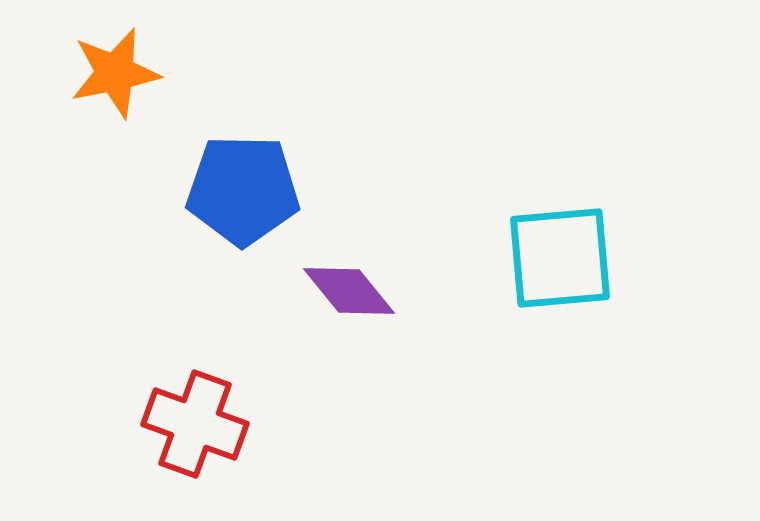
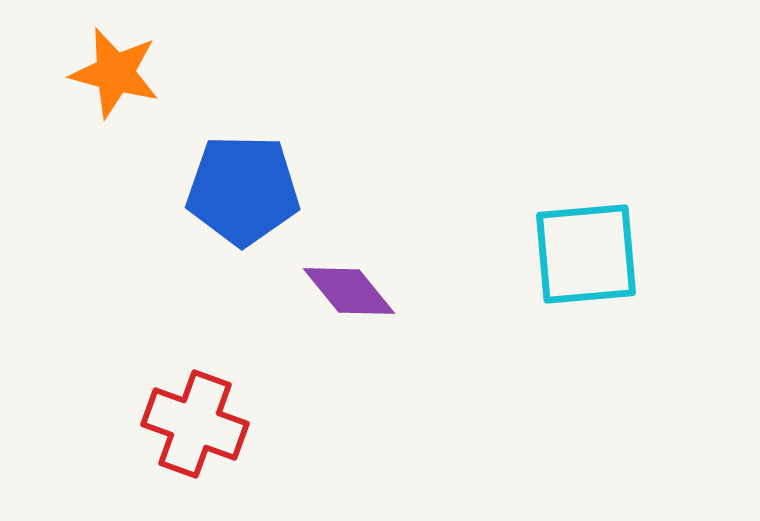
orange star: rotated 26 degrees clockwise
cyan square: moved 26 px right, 4 px up
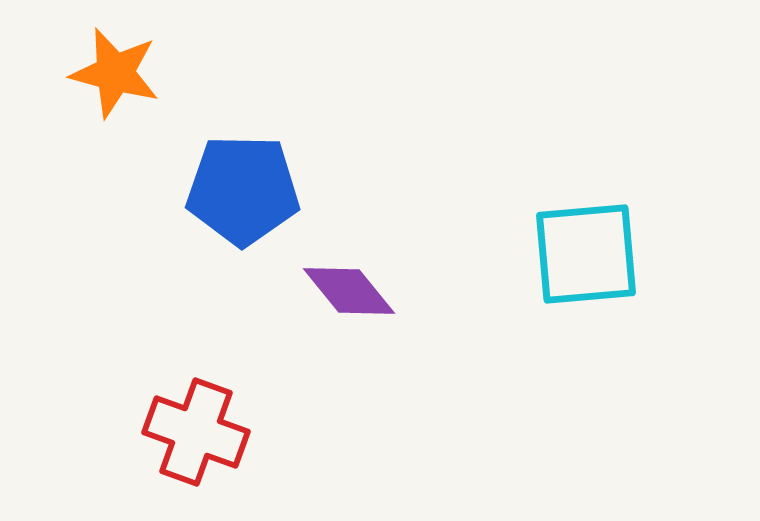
red cross: moved 1 px right, 8 px down
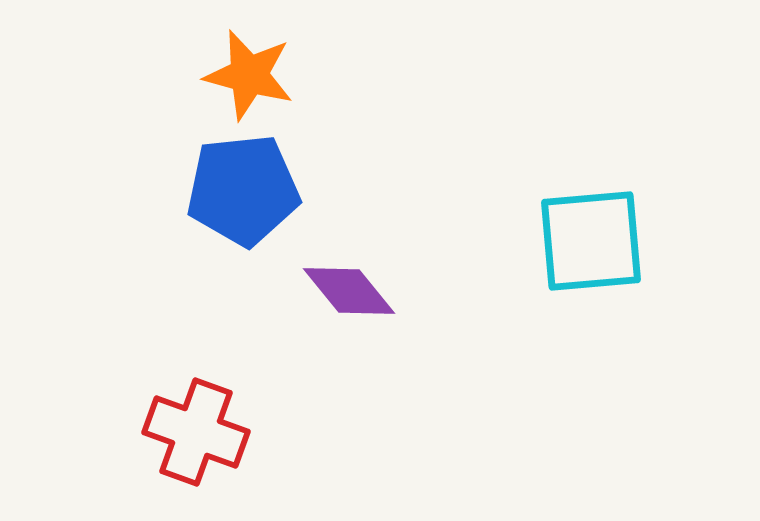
orange star: moved 134 px right, 2 px down
blue pentagon: rotated 7 degrees counterclockwise
cyan square: moved 5 px right, 13 px up
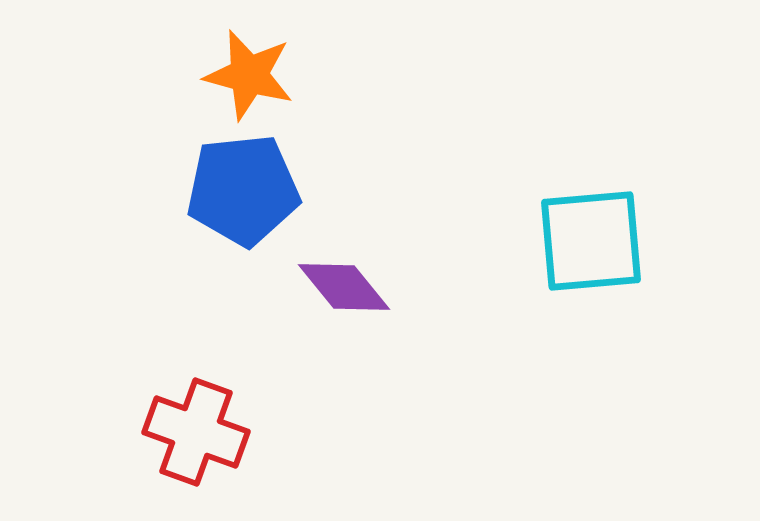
purple diamond: moved 5 px left, 4 px up
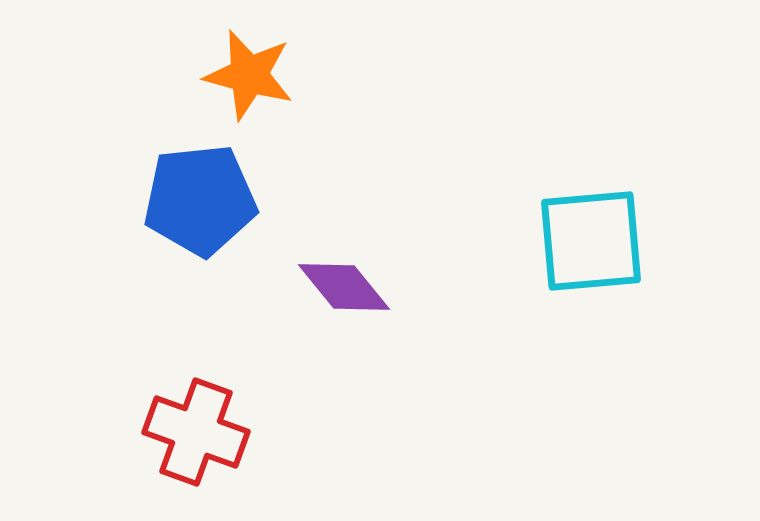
blue pentagon: moved 43 px left, 10 px down
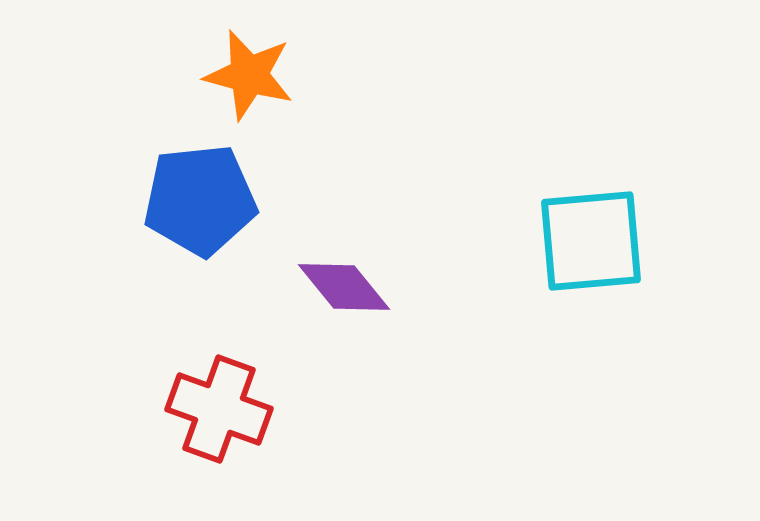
red cross: moved 23 px right, 23 px up
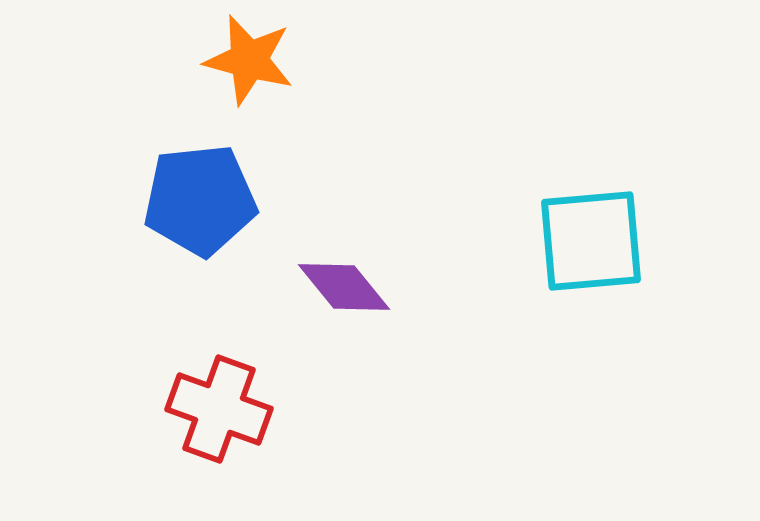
orange star: moved 15 px up
